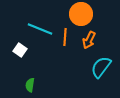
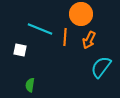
white square: rotated 24 degrees counterclockwise
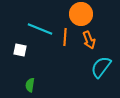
orange arrow: rotated 48 degrees counterclockwise
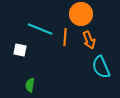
cyan semicircle: rotated 60 degrees counterclockwise
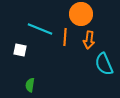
orange arrow: rotated 30 degrees clockwise
cyan semicircle: moved 3 px right, 3 px up
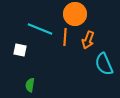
orange circle: moved 6 px left
orange arrow: moved 1 px left; rotated 12 degrees clockwise
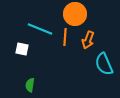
white square: moved 2 px right, 1 px up
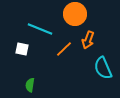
orange line: moved 1 px left, 12 px down; rotated 42 degrees clockwise
cyan semicircle: moved 1 px left, 4 px down
